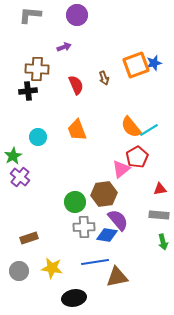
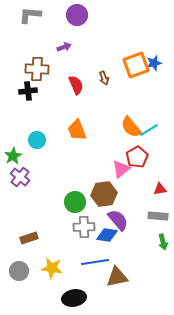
cyan circle: moved 1 px left, 3 px down
gray rectangle: moved 1 px left, 1 px down
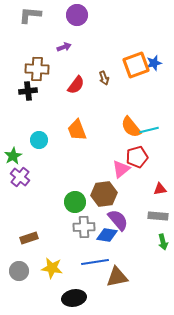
red semicircle: rotated 60 degrees clockwise
cyan line: rotated 18 degrees clockwise
cyan circle: moved 2 px right
red pentagon: rotated 15 degrees clockwise
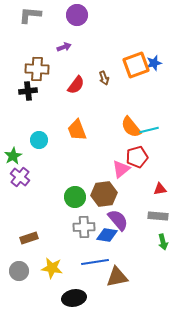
green circle: moved 5 px up
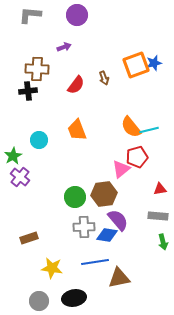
gray circle: moved 20 px right, 30 px down
brown triangle: moved 2 px right, 1 px down
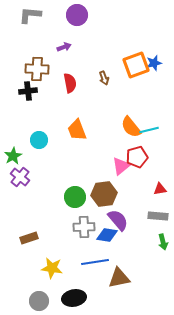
red semicircle: moved 6 px left, 2 px up; rotated 48 degrees counterclockwise
pink triangle: moved 3 px up
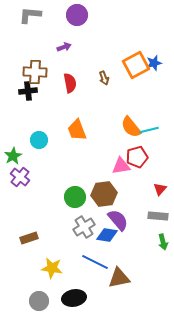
orange square: rotated 8 degrees counterclockwise
brown cross: moved 2 px left, 3 px down
pink triangle: rotated 30 degrees clockwise
red triangle: rotated 40 degrees counterclockwise
gray cross: rotated 30 degrees counterclockwise
blue line: rotated 36 degrees clockwise
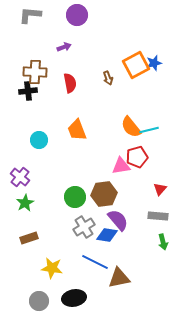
brown arrow: moved 4 px right
green star: moved 12 px right, 47 px down
